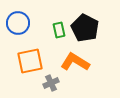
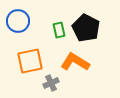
blue circle: moved 2 px up
black pentagon: moved 1 px right
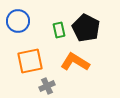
gray cross: moved 4 px left, 3 px down
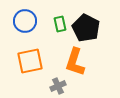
blue circle: moved 7 px right
green rectangle: moved 1 px right, 6 px up
orange L-shape: rotated 104 degrees counterclockwise
gray cross: moved 11 px right
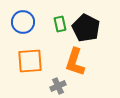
blue circle: moved 2 px left, 1 px down
orange square: rotated 8 degrees clockwise
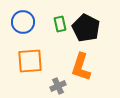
orange L-shape: moved 6 px right, 5 px down
